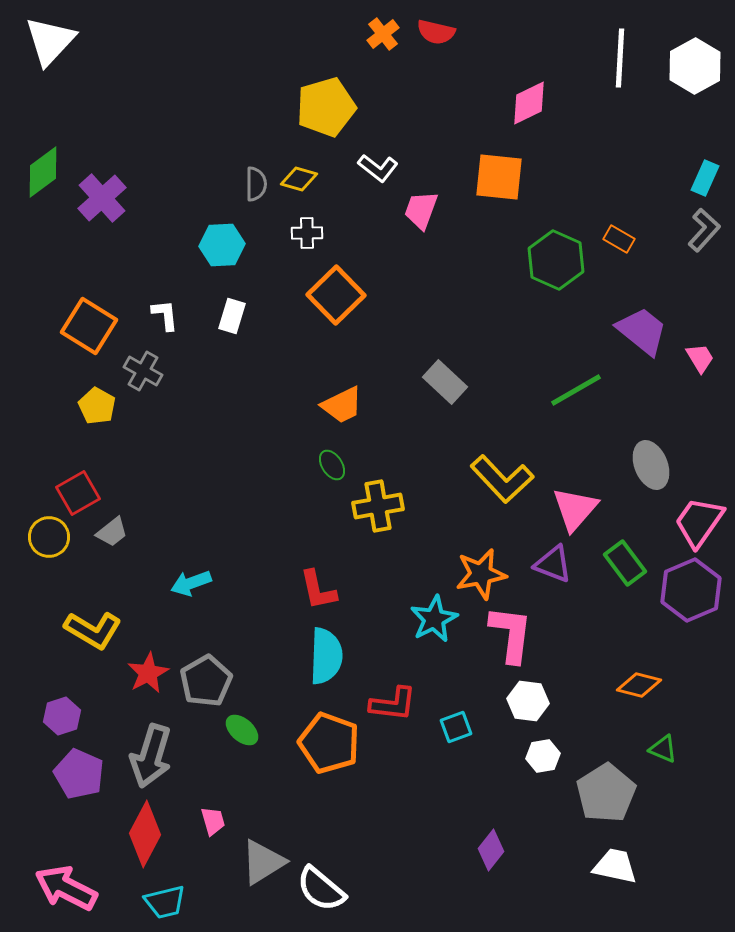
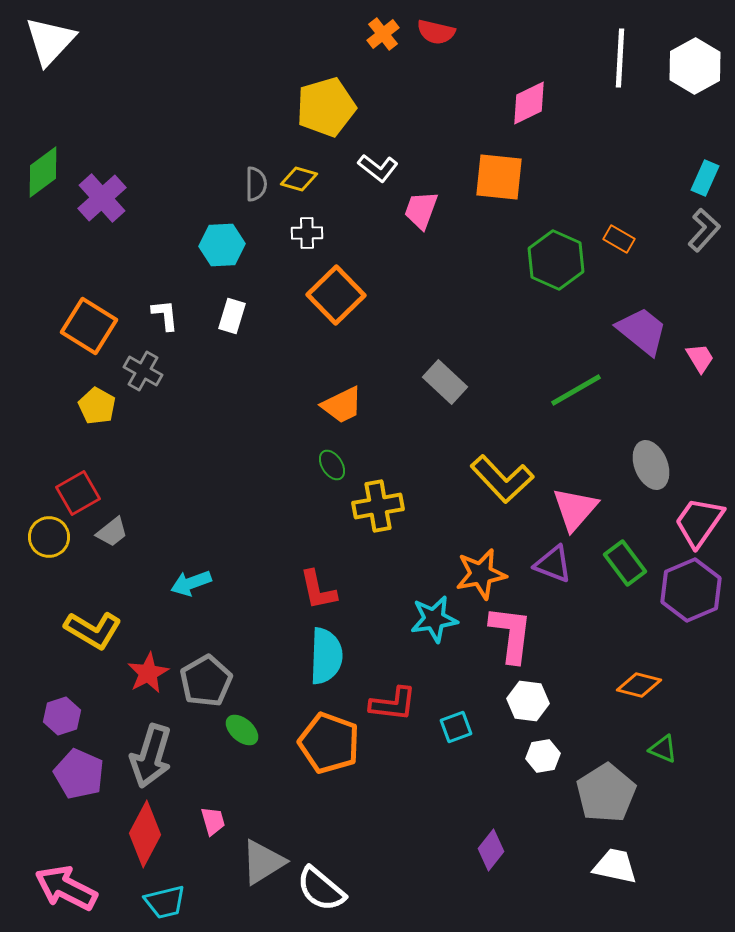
cyan star at (434, 619): rotated 18 degrees clockwise
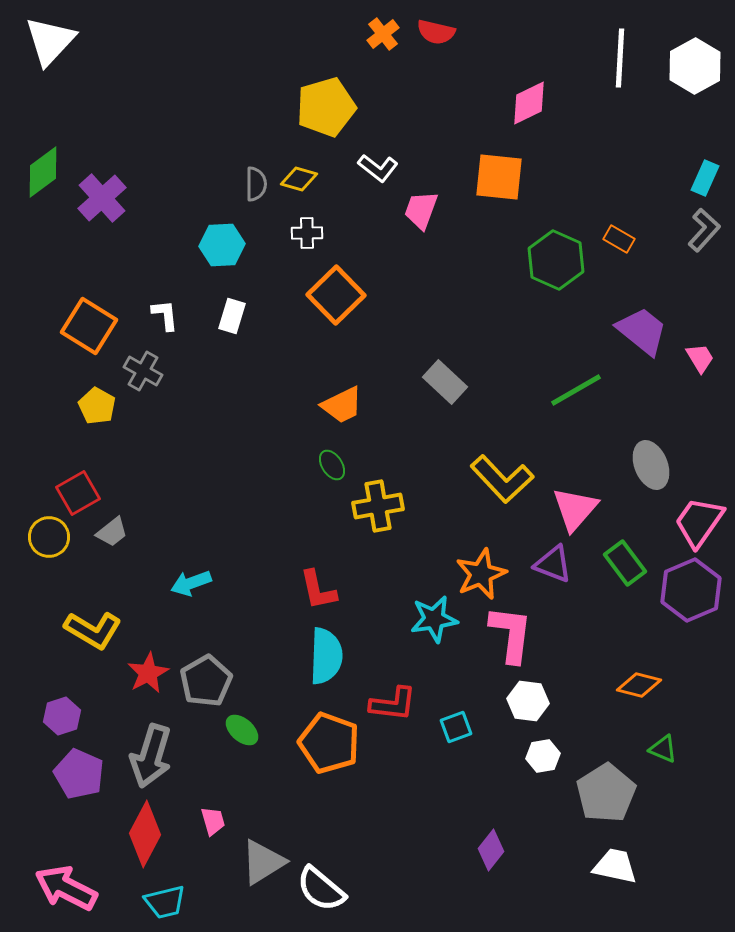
orange star at (481, 574): rotated 12 degrees counterclockwise
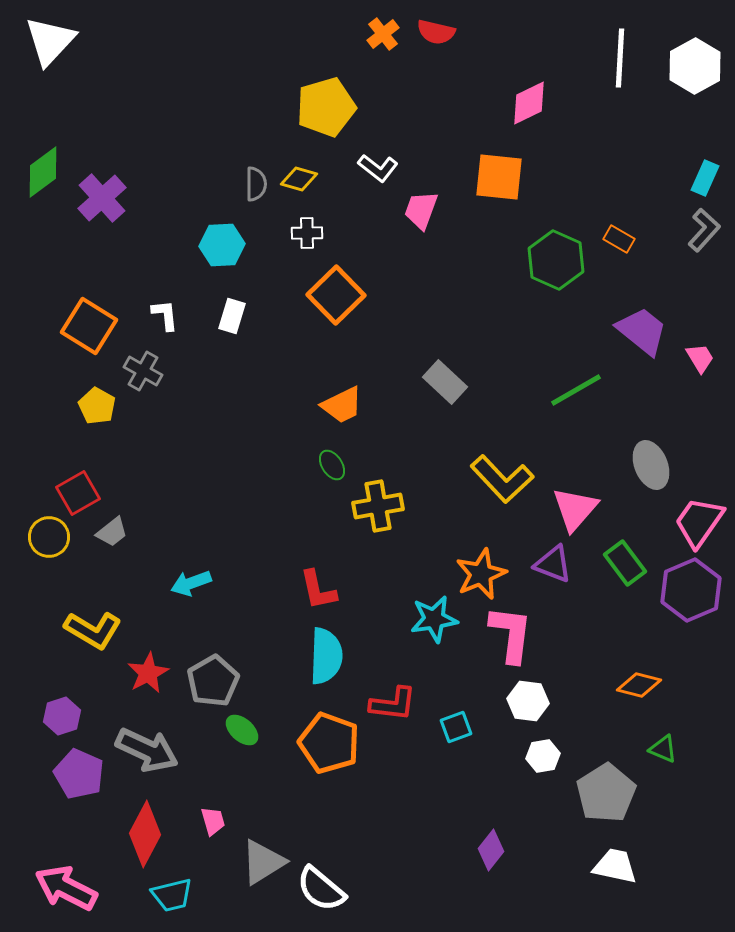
gray pentagon at (206, 681): moved 7 px right
gray arrow at (151, 756): moved 4 px left, 6 px up; rotated 82 degrees counterclockwise
cyan trapezoid at (165, 902): moved 7 px right, 7 px up
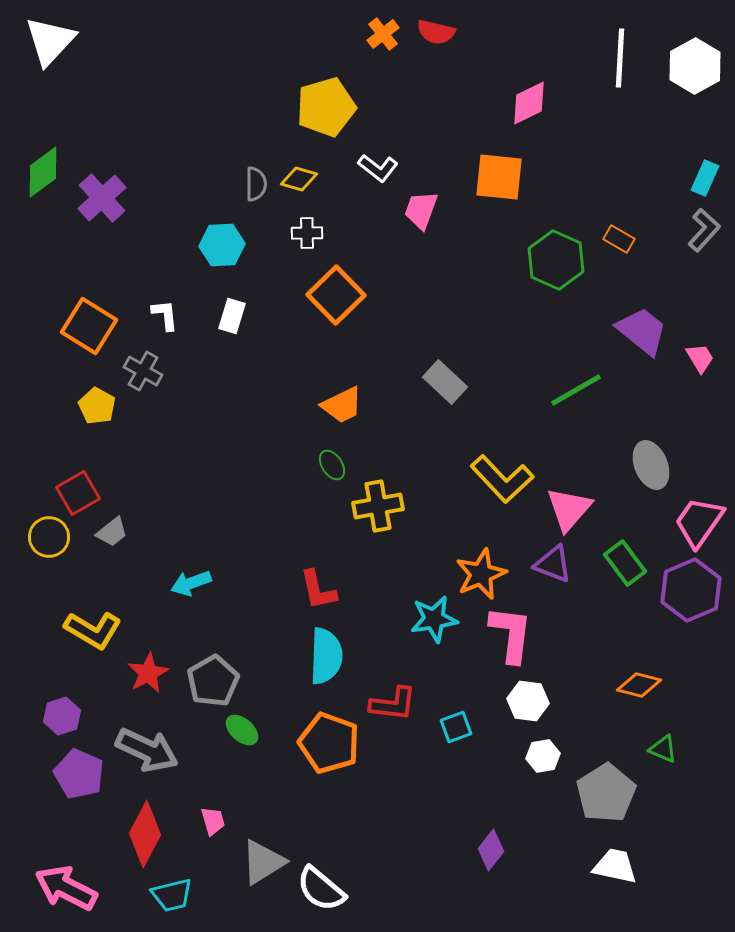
pink triangle at (575, 509): moved 6 px left
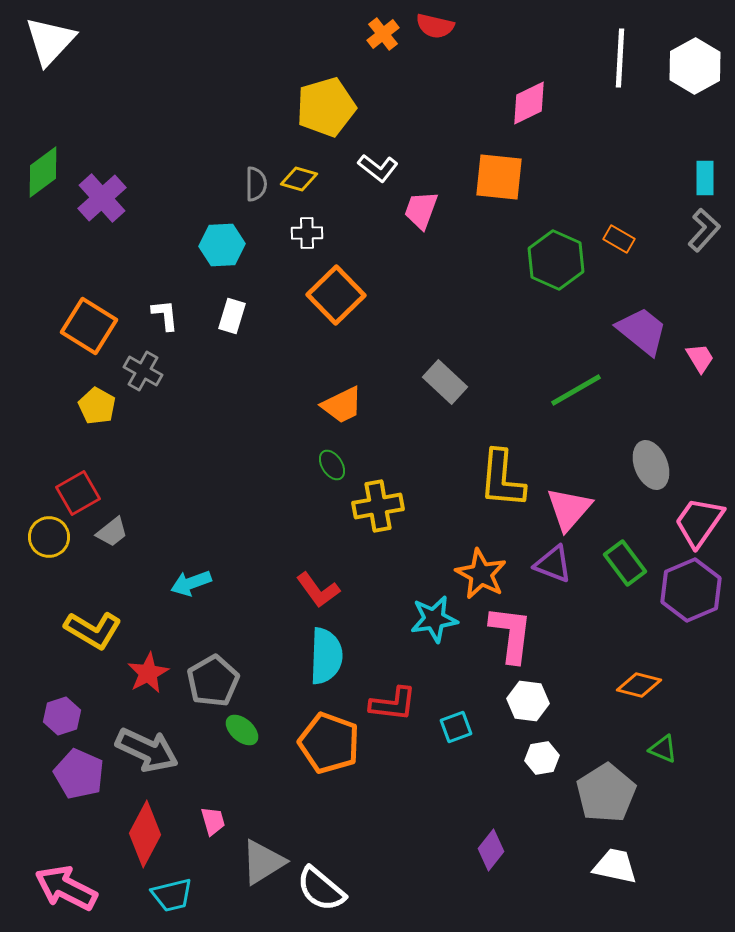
red semicircle at (436, 32): moved 1 px left, 6 px up
cyan rectangle at (705, 178): rotated 24 degrees counterclockwise
yellow L-shape at (502, 479): rotated 48 degrees clockwise
orange star at (481, 574): rotated 21 degrees counterclockwise
red L-shape at (318, 590): rotated 24 degrees counterclockwise
white hexagon at (543, 756): moved 1 px left, 2 px down
